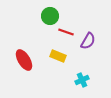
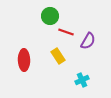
yellow rectangle: rotated 35 degrees clockwise
red ellipse: rotated 30 degrees clockwise
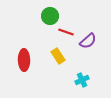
purple semicircle: rotated 18 degrees clockwise
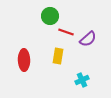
purple semicircle: moved 2 px up
yellow rectangle: rotated 42 degrees clockwise
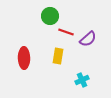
red ellipse: moved 2 px up
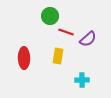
cyan cross: rotated 24 degrees clockwise
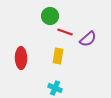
red line: moved 1 px left
red ellipse: moved 3 px left
cyan cross: moved 27 px left, 8 px down; rotated 24 degrees clockwise
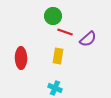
green circle: moved 3 px right
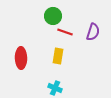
purple semicircle: moved 5 px right, 7 px up; rotated 30 degrees counterclockwise
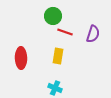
purple semicircle: moved 2 px down
